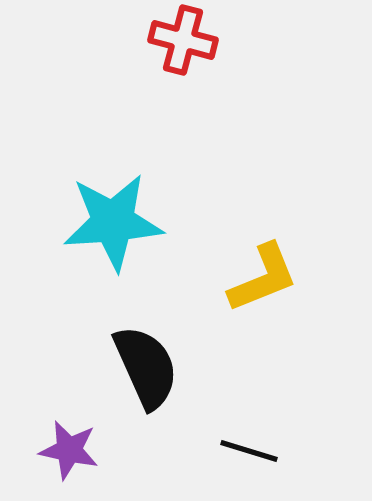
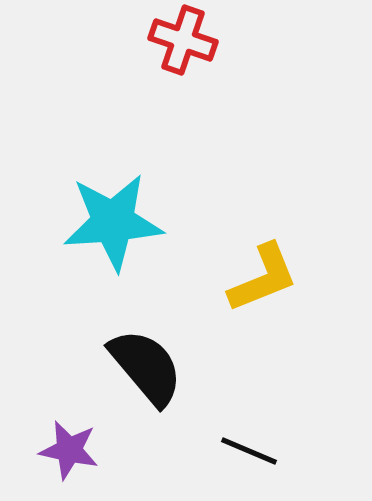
red cross: rotated 4 degrees clockwise
black semicircle: rotated 16 degrees counterclockwise
black line: rotated 6 degrees clockwise
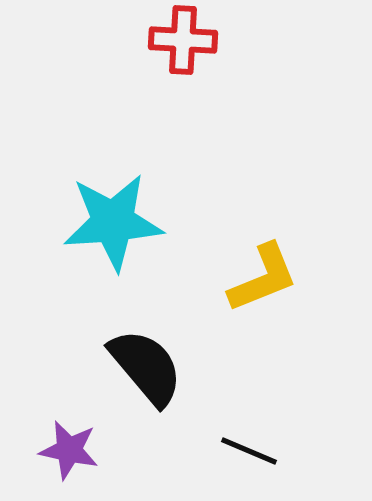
red cross: rotated 16 degrees counterclockwise
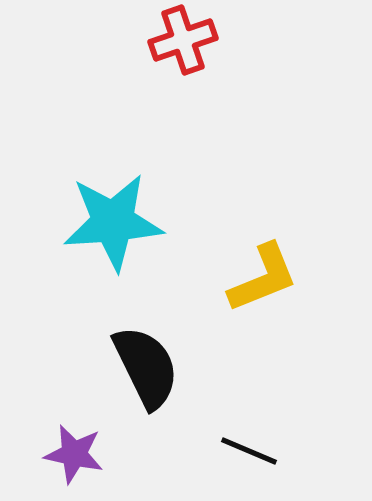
red cross: rotated 22 degrees counterclockwise
black semicircle: rotated 14 degrees clockwise
purple star: moved 5 px right, 4 px down
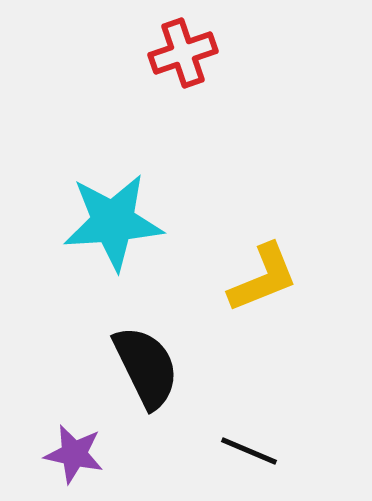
red cross: moved 13 px down
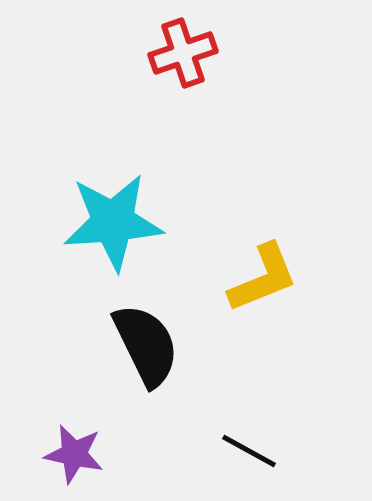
black semicircle: moved 22 px up
black line: rotated 6 degrees clockwise
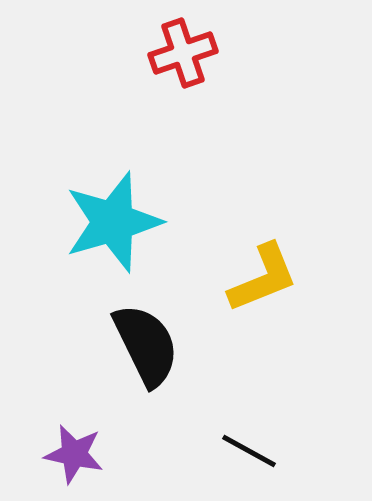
cyan star: rotated 12 degrees counterclockwise
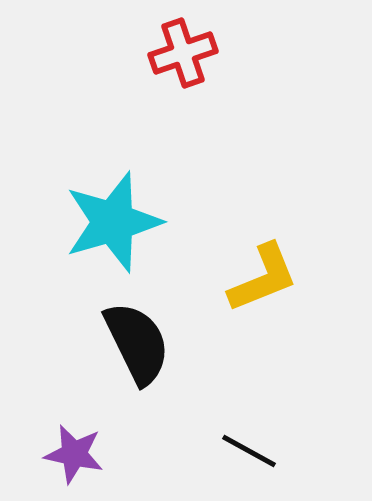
black semicircle: moved 9 px left, 2 px up
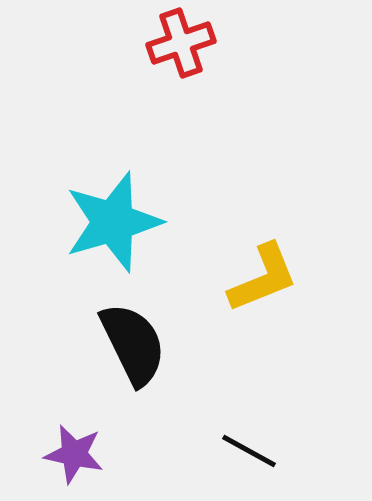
red cross: moved 2 px left, 10 px up
black semicircle: moved 4 px left, 1 px down
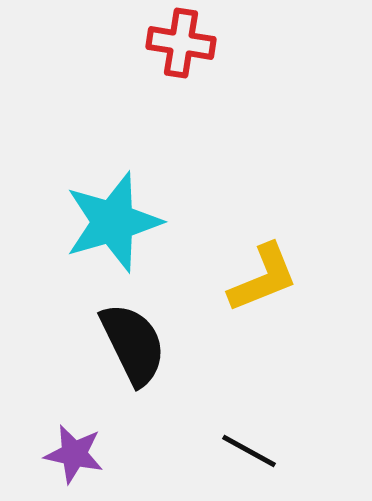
red cross: rotated 28 degrees clockwise
